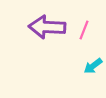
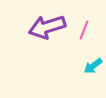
purple arrow: rotated 21 degrees counterclockwise
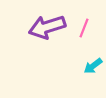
pink line: moved 2 px up
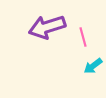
pink line: moved 1 px left, 9 px down; rotated 36 degrees counterclockwise
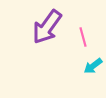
purple arrow: rotated 36 degrees counterclockwise
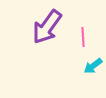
pink line: rotated 12 degrees clockwise
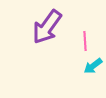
pink line: moved 2 px right, 4 px down
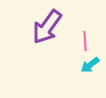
cyan arrow: moved 3 px left, 1 px up
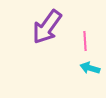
cyan arrow: moved 3 px down; rotated 54 degrees clockwise
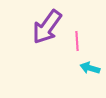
pink line: moved 8 px left
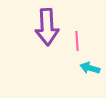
purple arrow: rotated 39 degrees counterclockwise
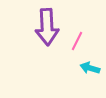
pink line: rotated 30 degrees clockwise
